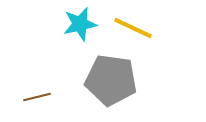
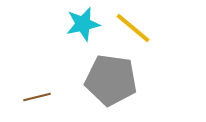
cyan star: moved 3 px right
yellow line: rotated 15 degrees clockwise
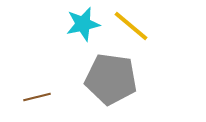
yellow line: moved 2 px left, 2 px up
gray pentagon: moved 1 px up
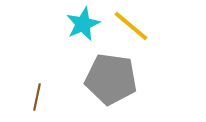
cyan star: rotated 12 degrees counterclockwise
brown line: rotated 64 degrees counterclockwise
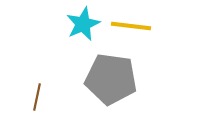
yellow line: rotated 33 degrees counterclockwise
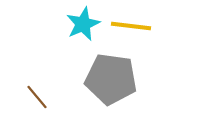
brown line: rotated 52 degrees counterclockwise
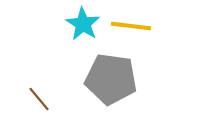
cyan star: rotated 16 degrees counterclockwise
brown line: moved 2 px right, 2 px down
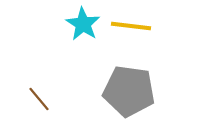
gray pentagon: moved 18 px right, 12 px down
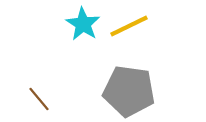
yellow line: moved 2 px left; rotated 33 degrees counterclockwise
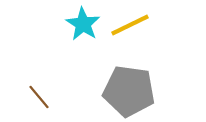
yellow line: moved 1 px right, 1 px up
brown line: moved 2 px up
